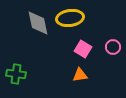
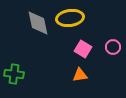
green cross: moved 2 px left
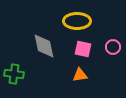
yellow ellipse: moved 7 px right, 3 px down; rotated 8 degrees clockwise
gray diamond: moved 6 px right, 23 px down
pink square: rotated 18 degrees counterclockwise
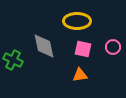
green cross: moved 1 px left, 14 px up; rotated 18 degrees clockwise
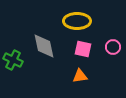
orange triangle: moved 1 px down
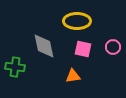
green cross: moved 2 px right, 7 px down; rotated 18 degrees counterclockwise
orange triangle: moved 7 px left
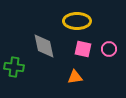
pink circle: moved 4 px left, 2 px down
green cross: moved 1 px left
orange triangle: moved 2 px right, 1 px down
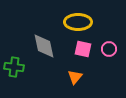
yellow ellipse: moved 1 px right, 1 px down
orange triangle: rotated 42 degrees counterclockwise
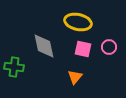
yellow ellipse: rotated 12 degrees clockwise
pink circle: moved 2 px up
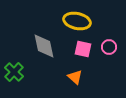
yellow ellipse: moved 1 px left, 1 px up
green cross: moved 5 px down; rotated 36 degrees clockwise
orange triangle: rotated 28 degrees counterclockwise
